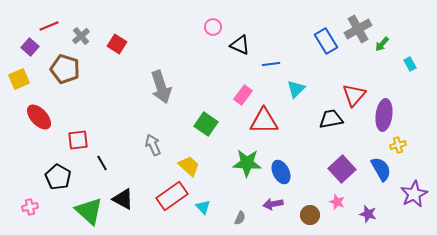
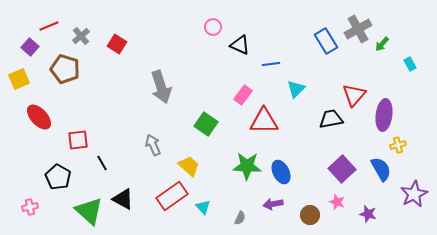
green star at (247, 163): moved 3 px down
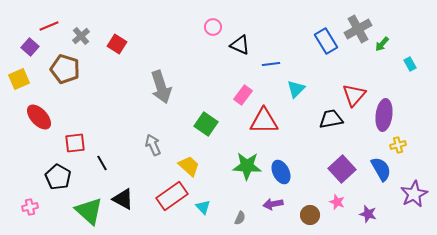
red square at (78, 140): moved 3 px left, 3 px down
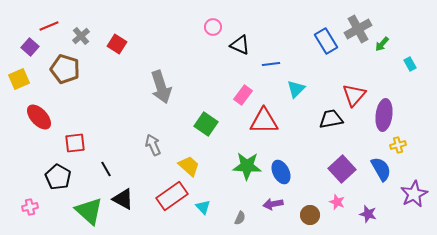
black line at (102, 163): moved 4 px right, 6 px down
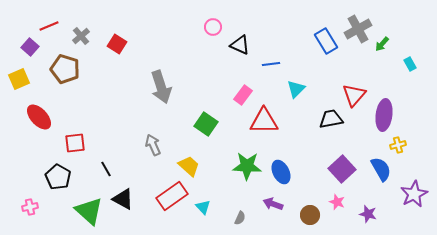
purple arrow at (273, 204): rotated 30 degrees clockwise
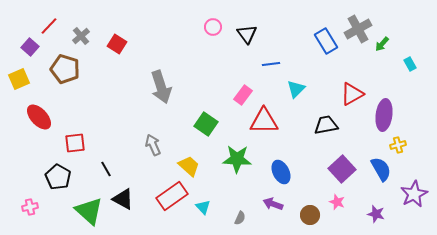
red line at (49, 26): rotated 24 degrees counterclockwise
black triangle at (240, 45): moved 7 px right, 11 px up; rotated 30 degrees clockwise
red triangle at (354, 95): moved 2 px left, 1 px up; rotated 20 degrees clockwise
black trapezoid at (331, 119): moved 5 px left, 6 px down
green star at (247, 166): moved 10 px left, 7 px up
purple star at (368, 214): moved 8 px right
